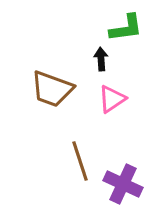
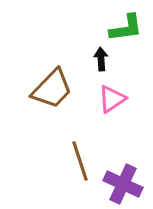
brown trapezoid: rotated 66 degrees counterclockwise
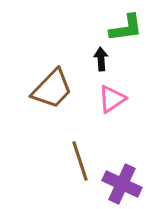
purple cross: moved 1 px left
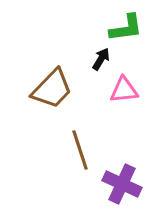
black arrow: rotated 35 degrees clockwise
pink triangle: moved 12 px right, 9 px up; rotated 28 degrees clockwise
brown line: moved 11 px up
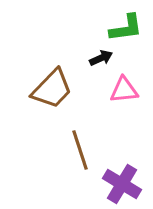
black arrow: moved 1 px up; rotated 35 degrees clockwise
purple cross: rotated 6 degrees clockwise
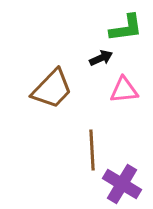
brown line: moved 12 px right; rotated 15 degrees clockwise
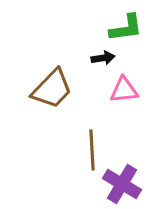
black arrow: moved 2 px right; rotated 15 degrees clockwise
